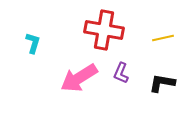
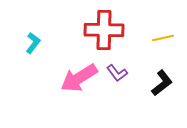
red cross: rotated 9 degrees counterclockwise
cyan L-shape: rotated 20 degrees clockwise
purple L-shape: moved 4 px left; rotated 60 degrees counterclockwise
black L-shape: rotated 132 degrees clockwise
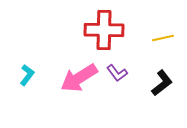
cyan L-shape: moved 6 px left, 32 px down
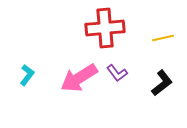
red cross: moved 1 px right, 2 px up; rotated 6 degrees counterclockwise
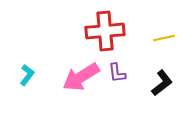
red cross: moved 3 px down
yellow line: moved 1 px right
purple L-shape: rotated 30 degrees clockwise
pink arrow: moved 2 px right, 1 px up
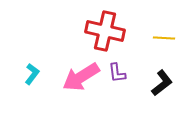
red cross: rotated 18 degrees clockwise
yellow line: rotated 15 degrees clockwise
cyan L-shape: moved 5 px right, 1 px up
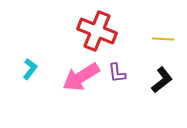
red cross: moved 8 px left; rotated 9 degrees clockwise
yellow line: moved 1 px left, 1 px down
cyan L-shape: moved 2 px left, 5 px up
black L-shape: moved 3 px up
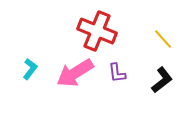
yellow line: rotated 45 degrees clockwise
pink arrow: moved 6 px left, 4 px up
